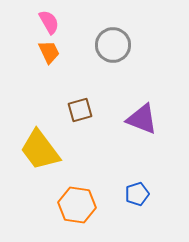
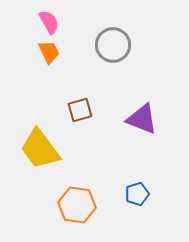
yellow trapezoid: moved 1 px up
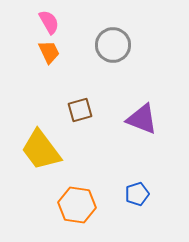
yellow trapezoid: moved 1 px right, 1 px down
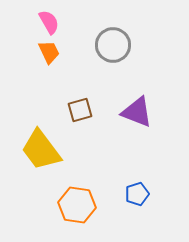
purple triangle: moved 5 px left, 7 px up
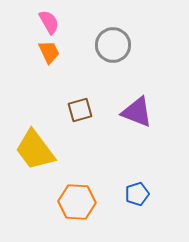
yellow trapezoid: moved 6 px left
orange hexagon: moved 3 px up; rotated 6 degrees counterclockwise
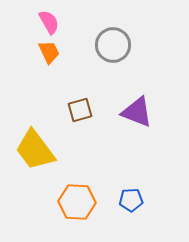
blue pentagon: moved 6 px left, 6 px down; rotated 15 degrees clockwise
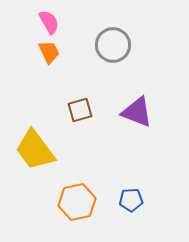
orange hexagon: rotated 15 degrees counterclockwise
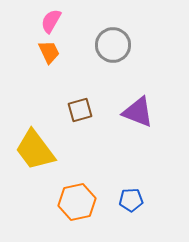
pink semicircle: moved 2 px right, 1 px up; rotated 120 degrees counterclockwise
purple triangle: moved 1 px right
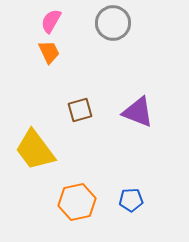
gray circle: moved 22 px up
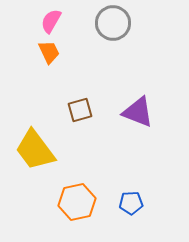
blue pentagon: moved 3 px down
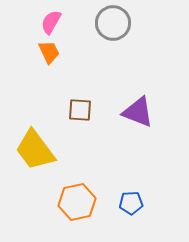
pink semicircle: moved 1 px down
brown square: rotated 20 degrees clockwise
